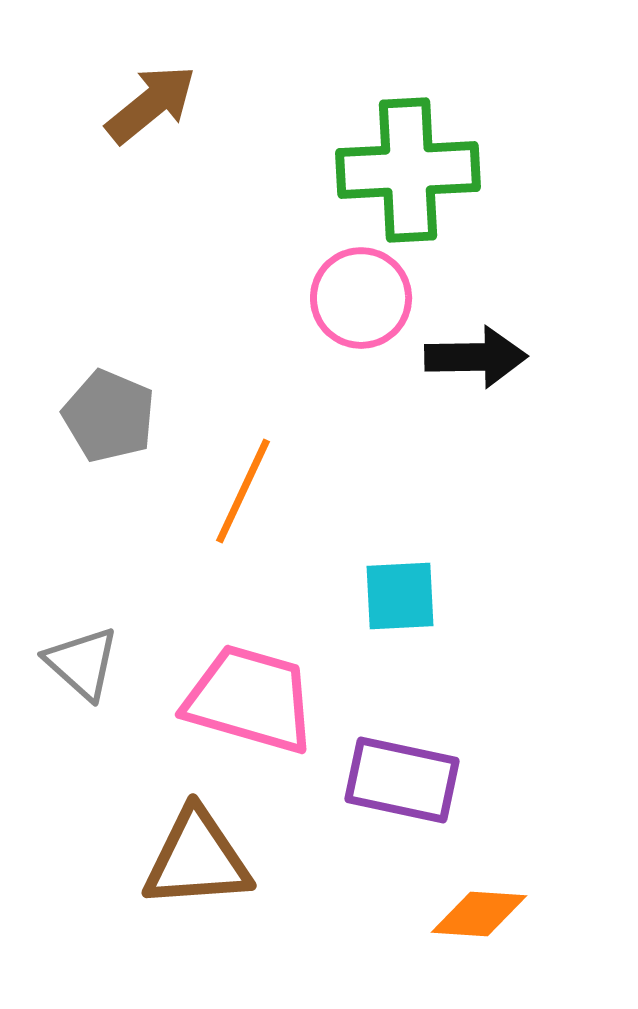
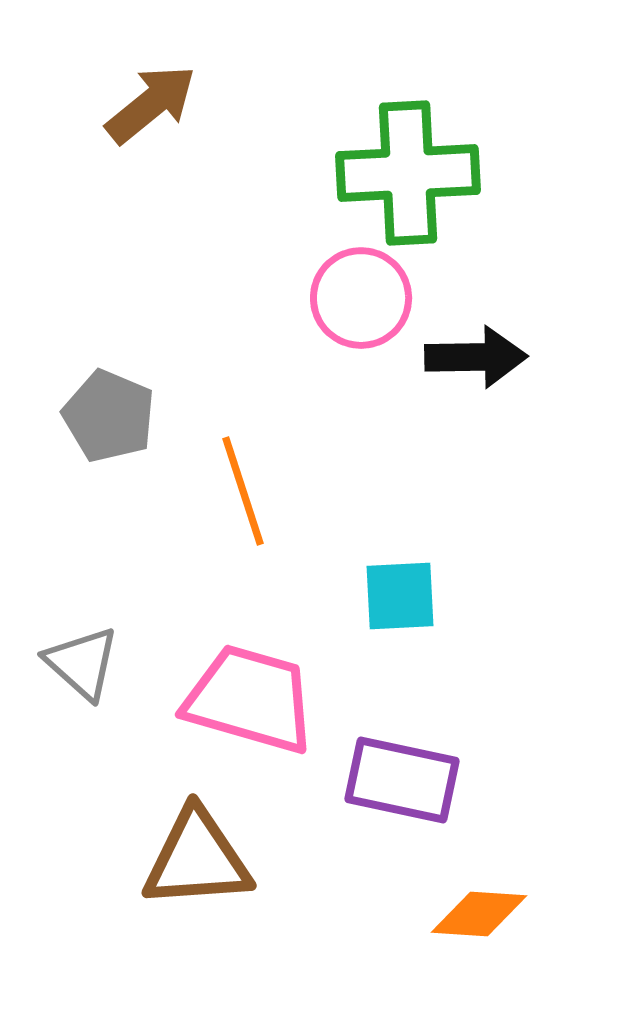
green cross: moved 3 px down
orange line: rotated 43 degrees counterclockwise
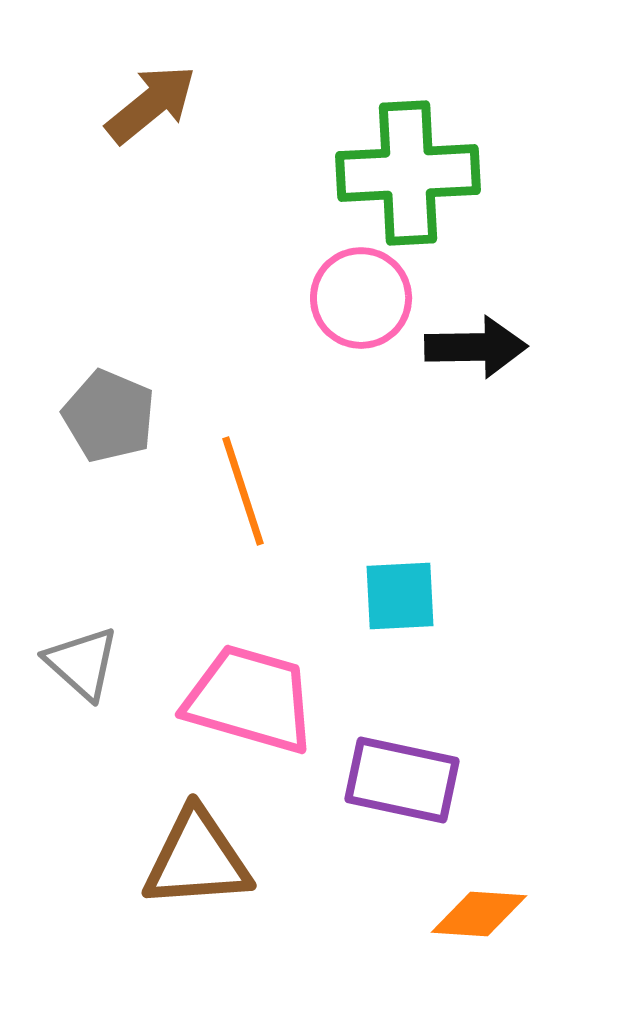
black arrow: moved 10 px up
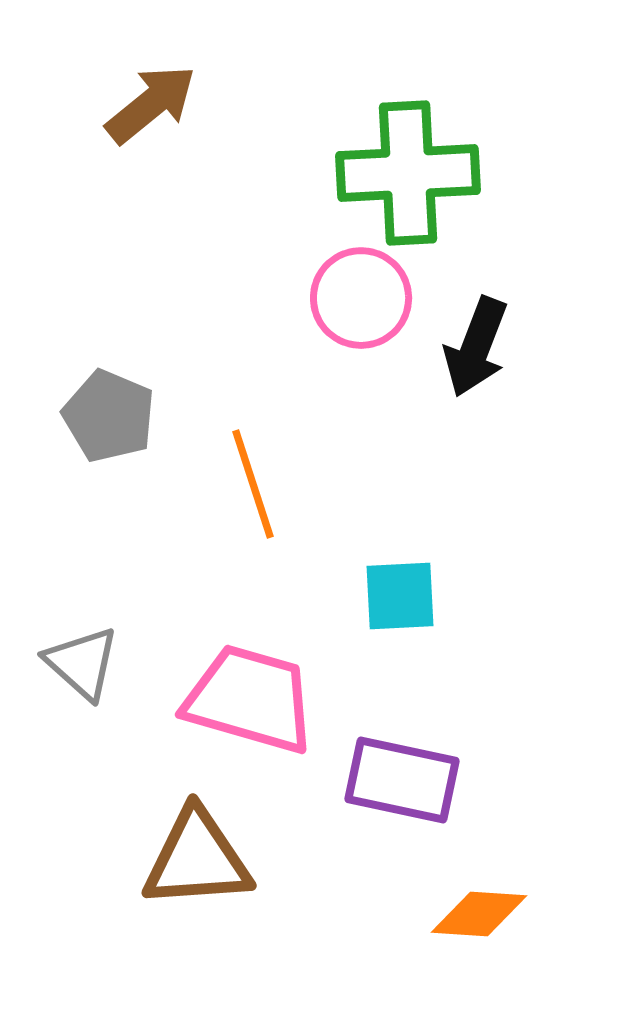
black arrow: rotated 112 degrees clockwise
orange line: moved 10 px right, 7 px up
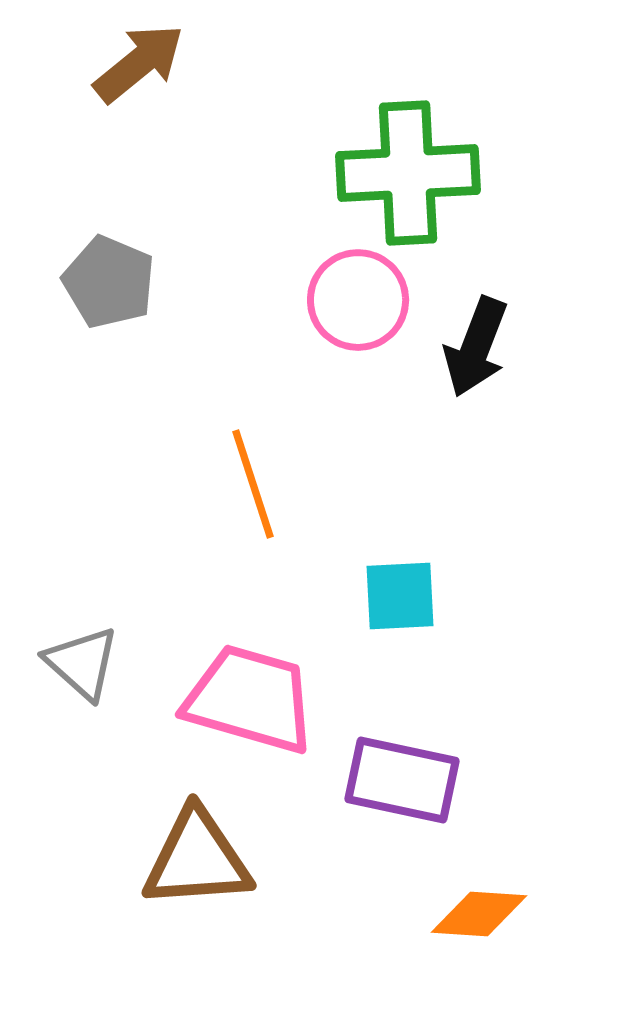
brown arrow: moved 12 px left, 41 px up
pink circle: moved 3 px left, 2 px down
gray pentagon: moved 134 px up
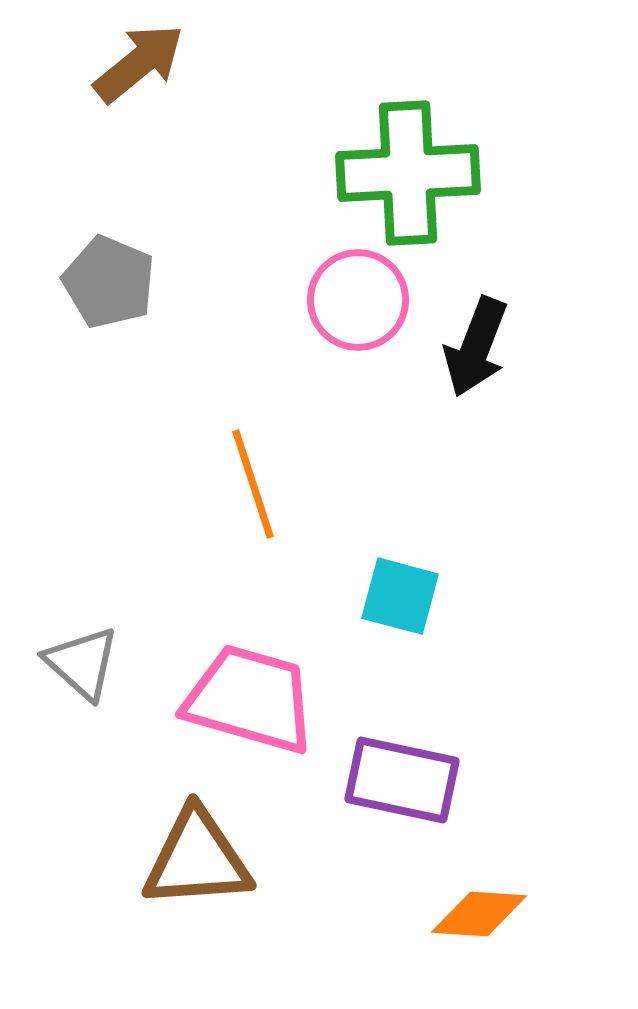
cyan square: rotated 18 degrees clockwise
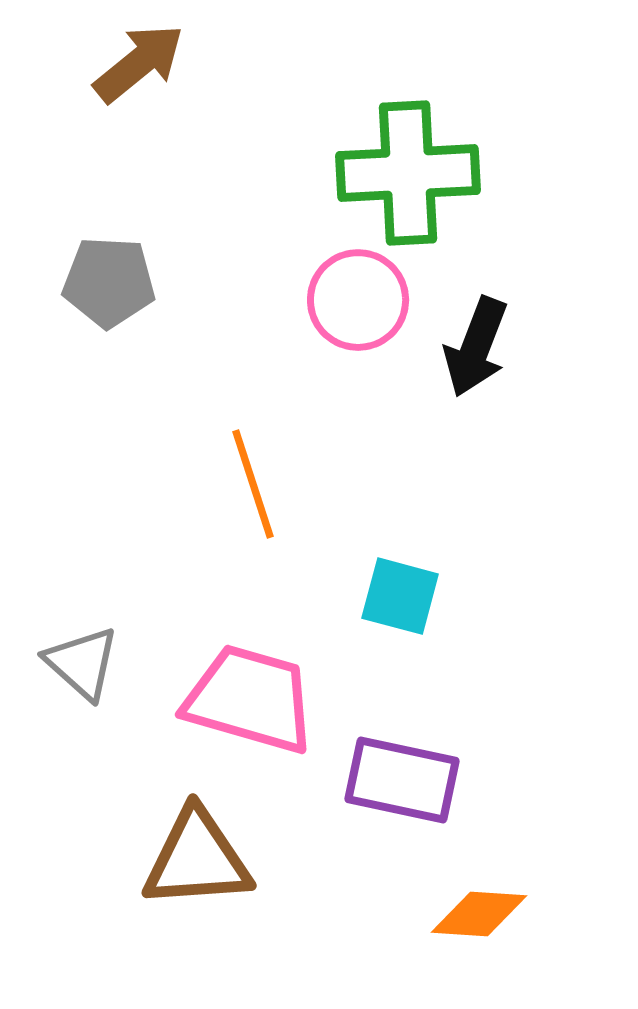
gray pentagon: rotated 20 degrees counterclockwise
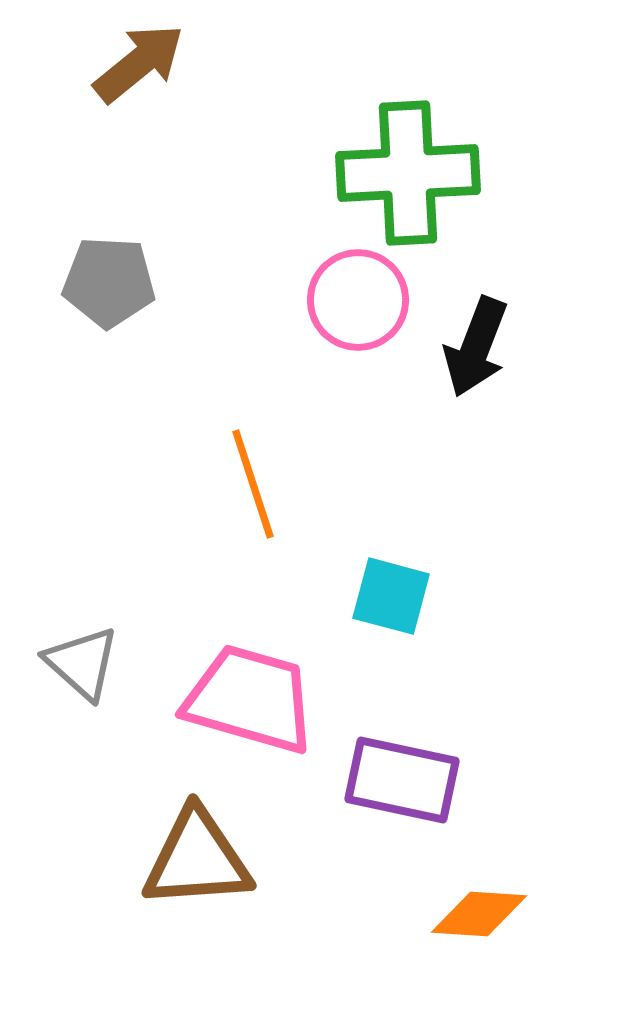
cyan square: moved 9 px left
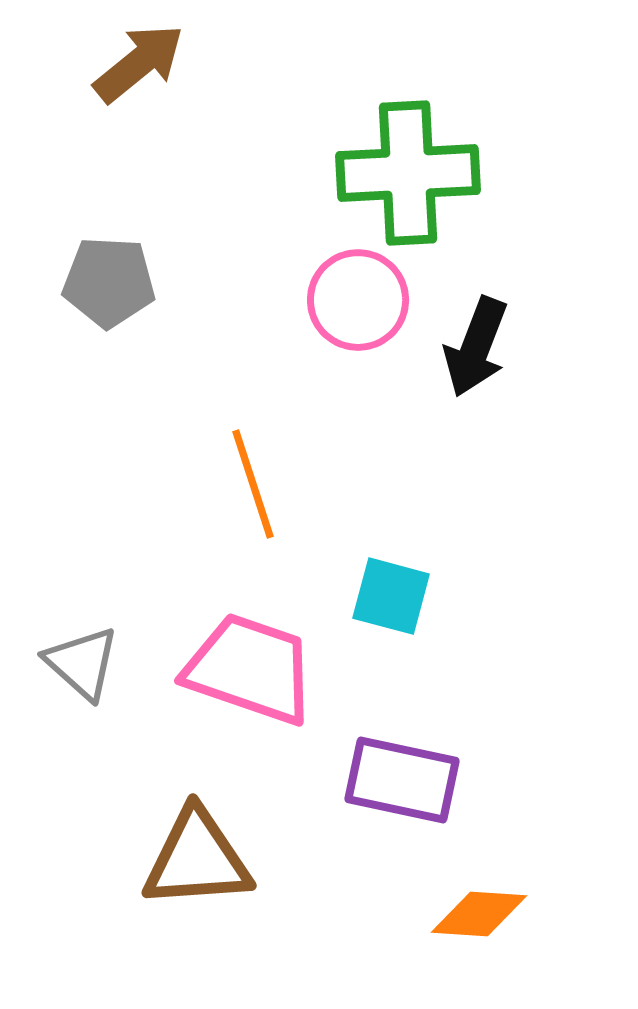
pink trapezoid: moved 30 px up; rotated 3 degrees clockwise
